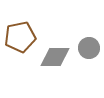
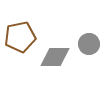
gray circle: moved 4 px up
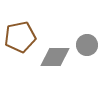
gray circle: moved 2 px left, 1 px down
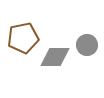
brown pentagon: moved 3 px right, 1 px down
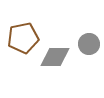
gray circle: moved 2 px right, 1 px up
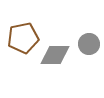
gray diamond: moved 2 px up
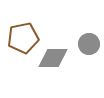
gray diamond: moved 2 px left, 3 px down
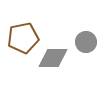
gray circle: moved 3 px left, 2 px up
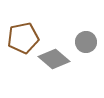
gray diamond: moved 1 px right, 1 px down; rotated 40 degrees clockwise
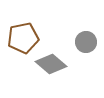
gray diamond: moved 3 px left, 5 px down
